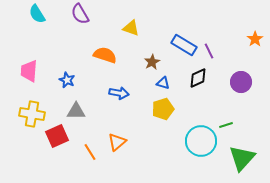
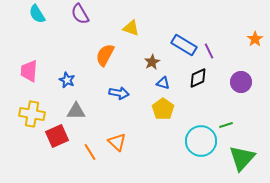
orange semicircle: rotated 80 degrees counterclockwise
yellow pentagon: rotated 20 degrees counterclockwise
orange triangle: rotated 36 degrees counterclockwise
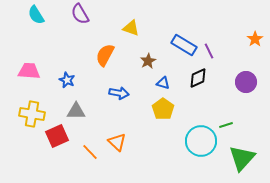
cyan semicircle: moved 1 px left, 1 px down
brown star: moved 4 px left, 1 px up
pink trapezoid: rotated 90 degrees clockwise
purple circle: moved 5 px right
orange line: rotated 12 degrees counterclockwise
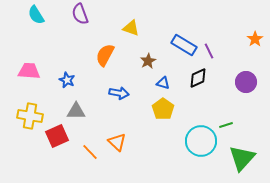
purple semicircle: rotated 10 degrees clockwise
yellow cross: moved 2 px left, 2 px down
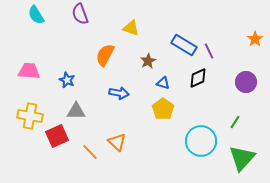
green line: moved 9 px right, 3 px up; rotated 40 degrees counterclockwise
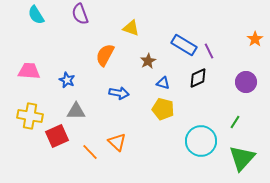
yellow pentagon: rotated 20 degrees counterclockwise
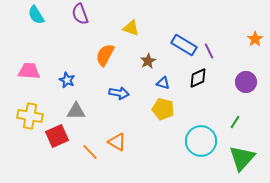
orange triangle: rotated 12 degrees counterclockwise
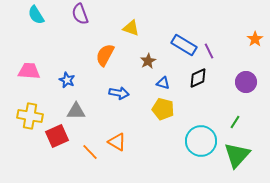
green triangle: moved 5 px left, 3 px up
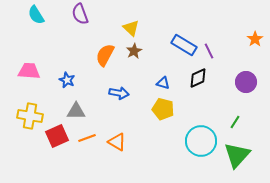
yellow triangle: rotated 24 degrees clockwise
brown star: moved 14 px left, 10 px up
orange line: moved 3 px left, 14 px up; rotated 66 degrees counterclockwise
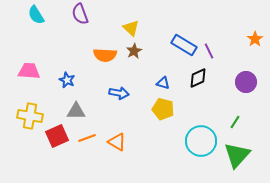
orange semicircle: rotated 115 degrees counterclockwise
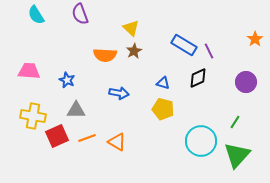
gray triangle: moved 1 px up
yellow cross: moved 3 px right
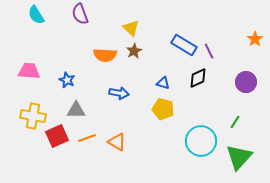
green triangle: moved 2 px right, 2 px down
